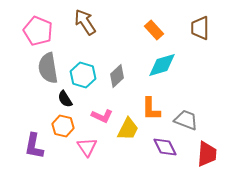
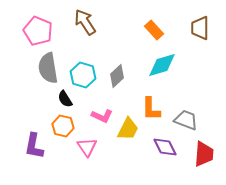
red trapezoid: moved 3 px left
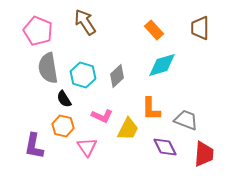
black semicircle: moved 1 px left
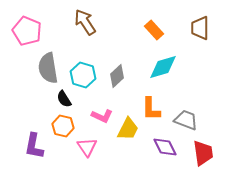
pink pentagon: moved 11 px left
cyan diamond: moved 1 px right, 2 px down
red trapezoid: moved 1 px left, 1 px up; rotated 12 degrees counterclockwise
